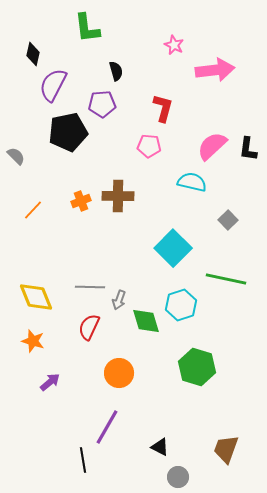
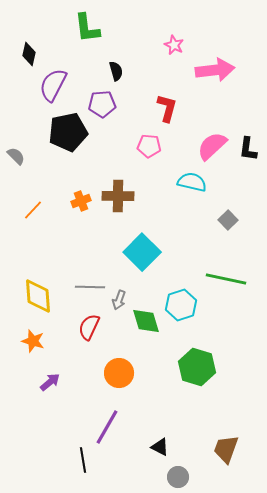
black diamond: moved 4 px left
red L-shape: moved 4 px right
cyan square: moved 31 px left, 4 px down
yellow diamond: moved 2 px right, 1 px up; rotated 18 degrees clockwise
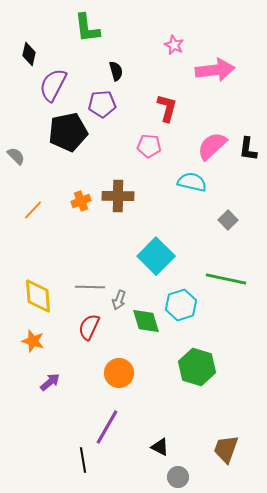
cyan square: moved 14 px right, 4 px down
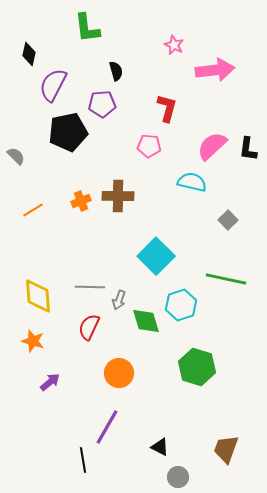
orange line: rotated 15 degrees clockwise
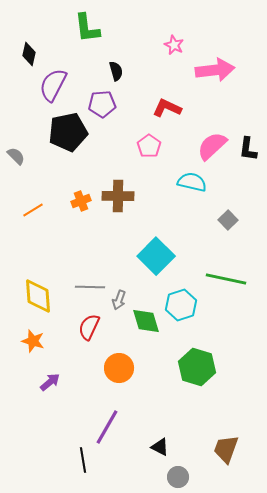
red L-shape: rotated 80 degrees counterclockwise
pink pentagon: rotated 30 degrees clockwise
orange circle: moved 5 px up
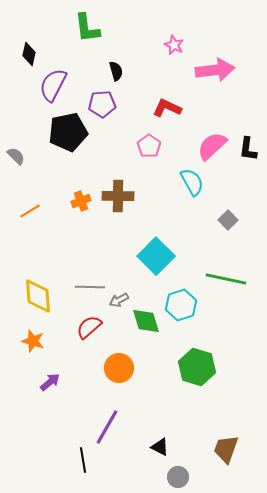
cyan semicircle: rotated 48 degrees clockwise
orange line: moved 3 px left, 1 px down
gray arrow: rotated 42 degrees clockwise
red semicircle: rotated 24 degrees clockwise
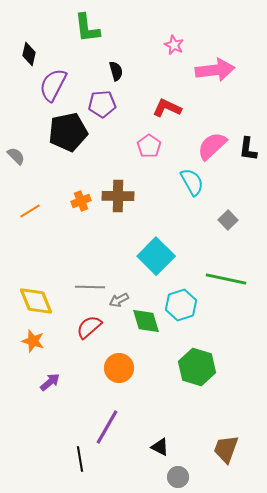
yellow diamond: moved 2 px left, 5 px down; rotated 18 degrees counterclockwise
black line: moved 3 px left, 1 px up
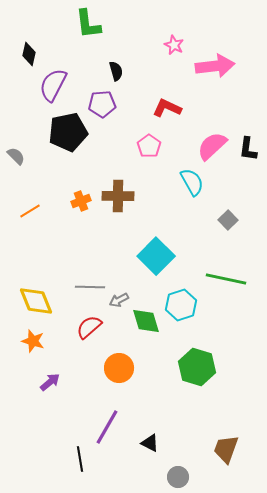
green L-shape: moved 1 px right, 4 px up
pink arrow: moved 4 px up
black triangle: moved 10 px left, 4 px up
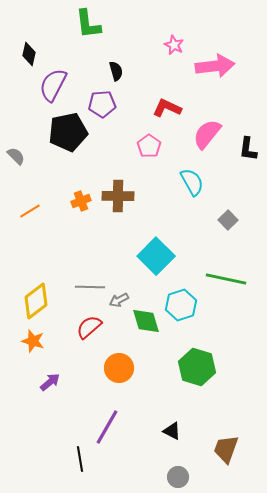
pink semicircle: moved 5 px left, 12 px up; rotated 8 degrees counterclockwise
yellow diamond: rotated 75 degrees clockwise
black triangle: moved 22 px right, 12 px up
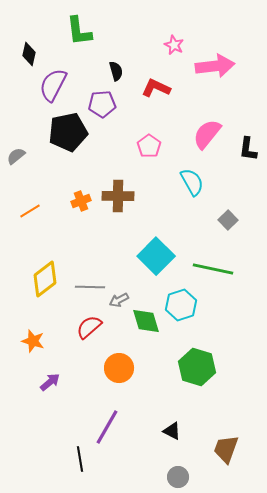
green L-shape: moved 9 px left, 7 px down
red L-shape: moved 11 px left, 20 px up
gray semicircle: rotated 84 degrees counterclockwise
green line: moved 13 px left, 10 px up
yellow diamond: moved 9 px right, 22 px up
